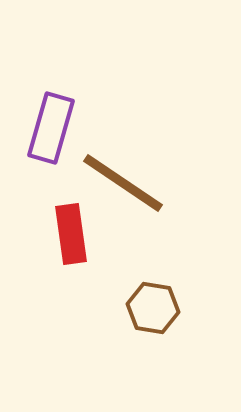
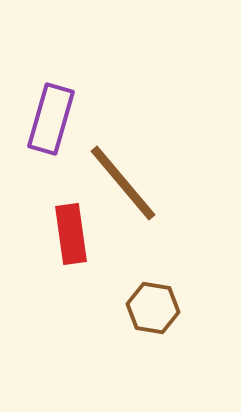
purple rectangle: moved 9 px up
brown line: rotated 16 degrees clockwise
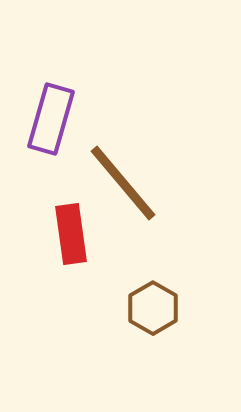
brown hexagon: rotated 21 degrees clockwise
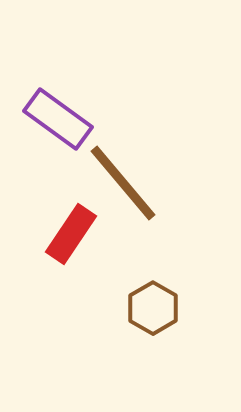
purple rectangle: moved 7 px right; rotated 70 degrees counterclockwise
red rectangle: rotated 42 degrees clockwise
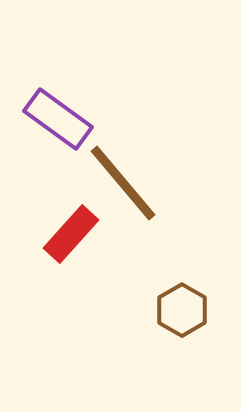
red rectangle: rotated 8 degrees clockwise
brown hexagon: moved 29 px right, 2 px down
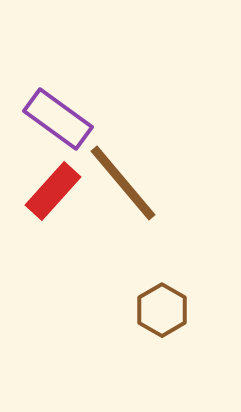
red rectangle: moved 18 px left, 43 px up
brown hexagon: moved 20 px left
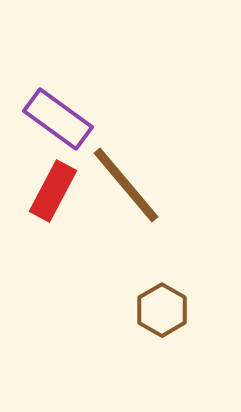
brown line: moved 3 px right, 2 px down
red rectangle: rotated 14 degrees counterclockwise
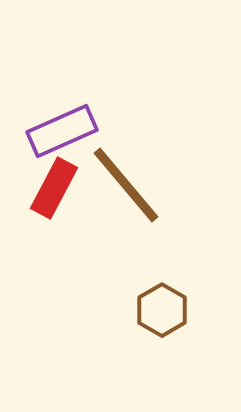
purple rectangle: moved 4 px right, 12 px down; rotated 60 degrees counterclockwise
red rectangle: moved 1 px right, 3 px up
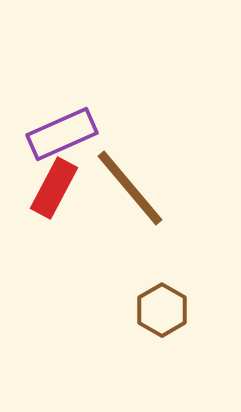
purple rectangle: moved 3 px down
brown line: moved 4 px right, 3 px down
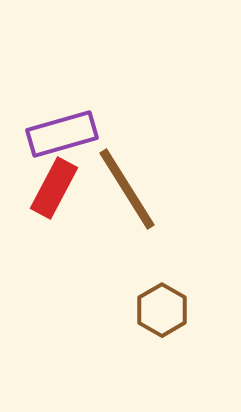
purple rectangle: rotated 8 degrees clockwise
brown line: moved 3 px left, 1 px down; rotated 8 degrees clockwise
